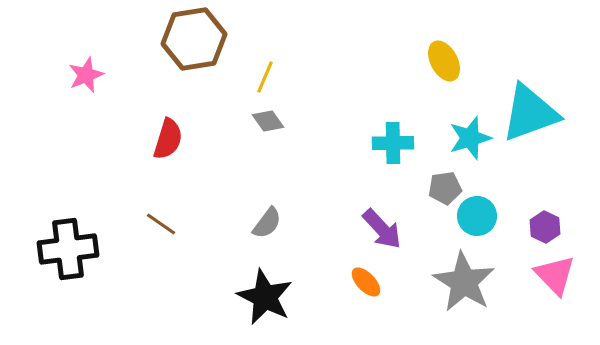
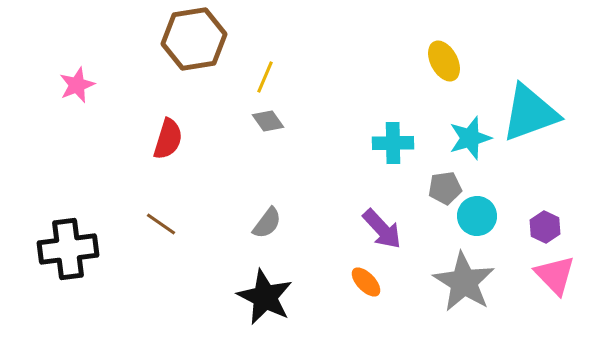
pink star: moved 9 px left, 10 px down
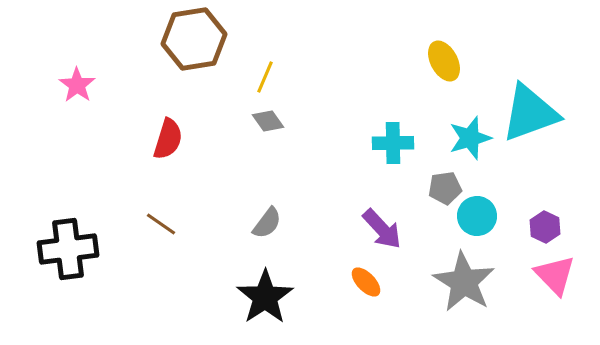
pink star: rotated 15 degrees counterclockwise
black star: rotated 12 degrees clockwise
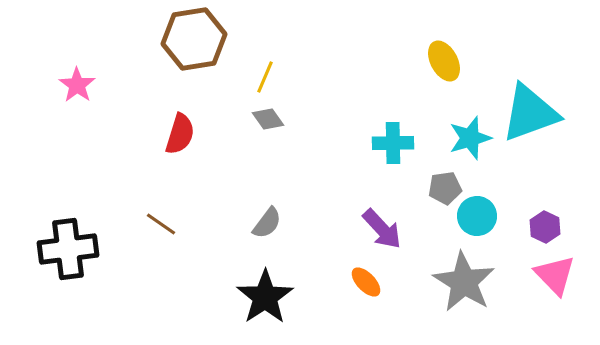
gray diamond: moved 2 px up
red semicircle: moved 12 px right, 5 px up
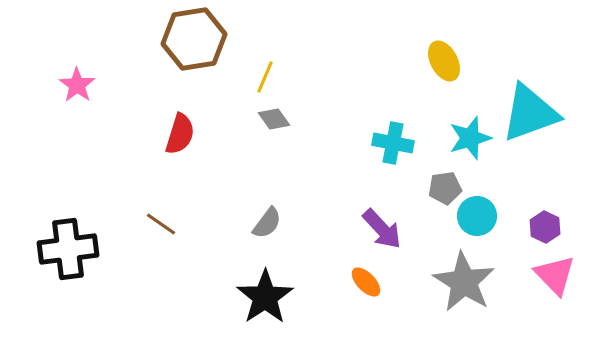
gray diamond: moved 6 px right
cyan cross: rotated 12 degrees clockwise
